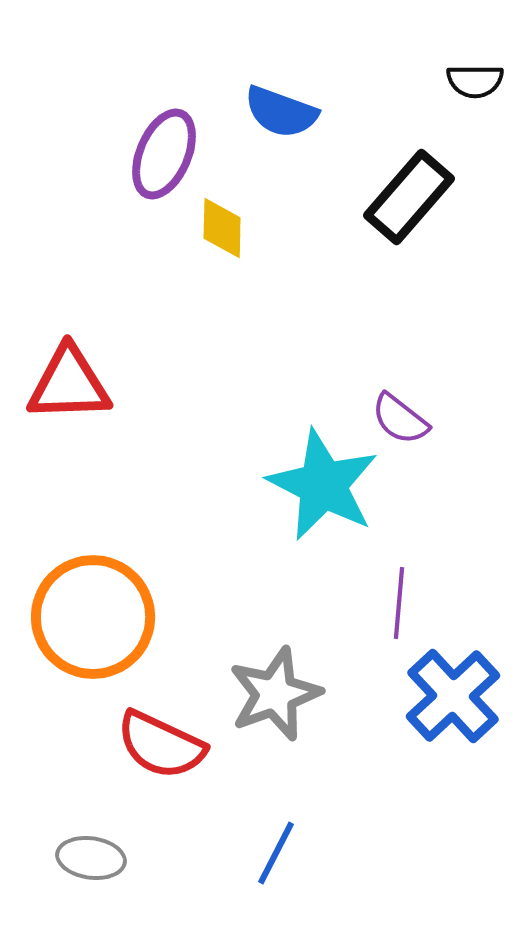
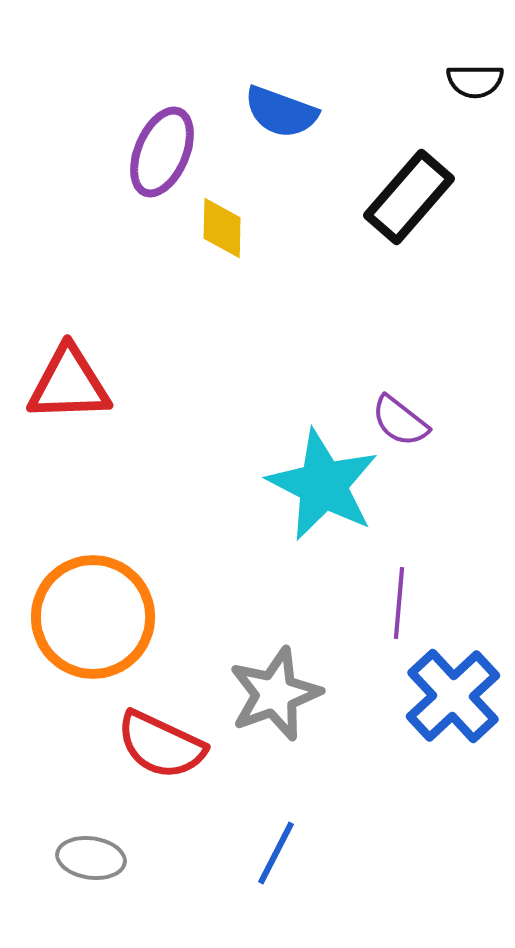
purple ellipse: moved 2 px left, 2 px up
purple semicircle: moved 2 px down
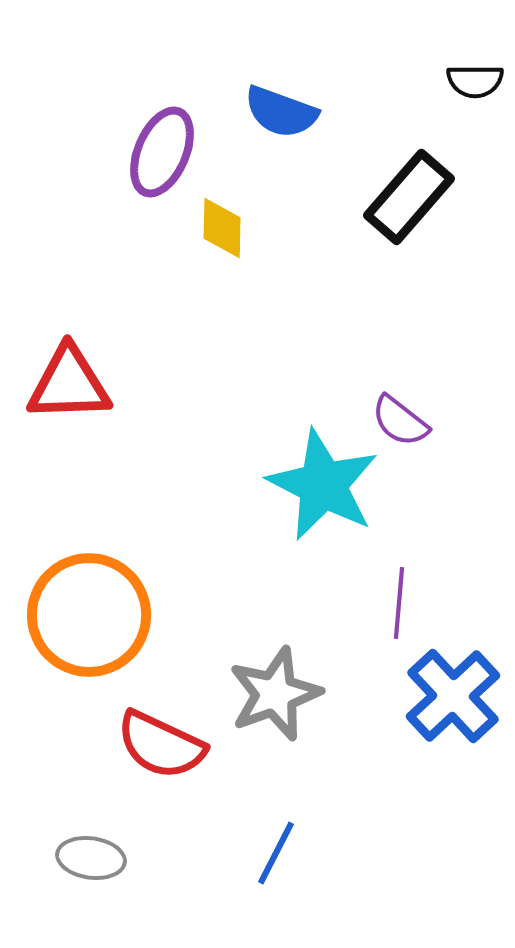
orange circle: moved 4 px left, 2 px up
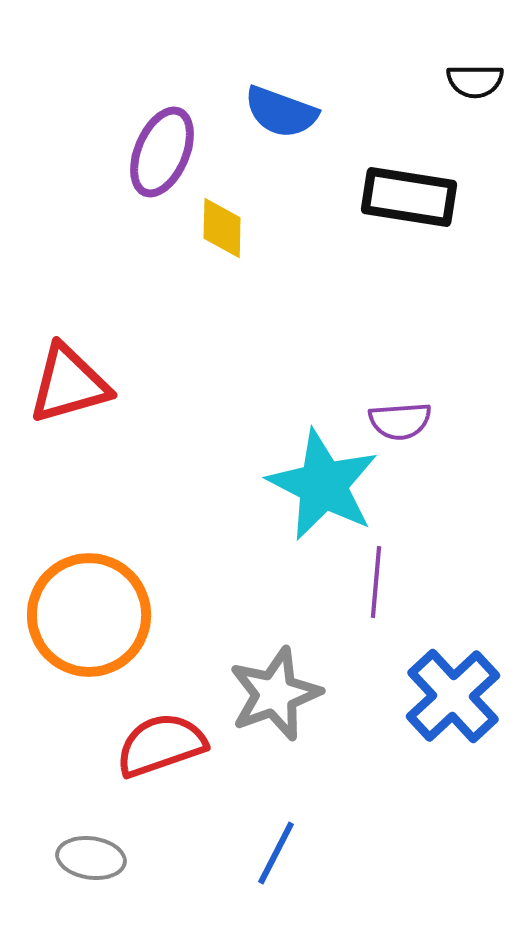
black rectangle: rotated 58 degrees clockwise
red triangle: rotated 14 degrees counterclockwise
purple semicircle: rotated 42 degrees counterclockwise
purple line: moved 23 px left, 21 px up
red semicircle: rotated 136 degrees clockwise
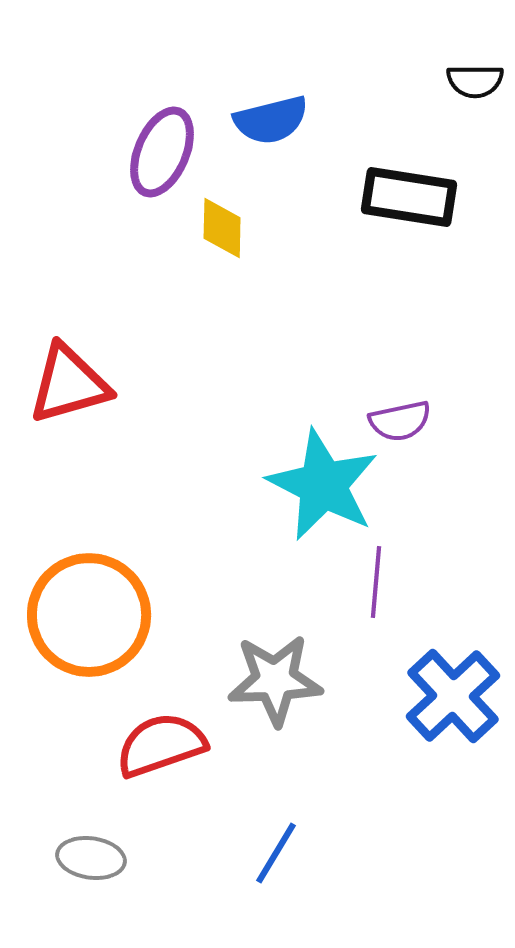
blue semicircle: moved 10 px left, 8 px down; rotated 34 degrees counterclockwise
purple semicircle: rotated 8 degrees counterclockwise
gray star: moved 14 px up; rotated 18 degrees clockwise
blue line: rotated 4 degrees clockwise
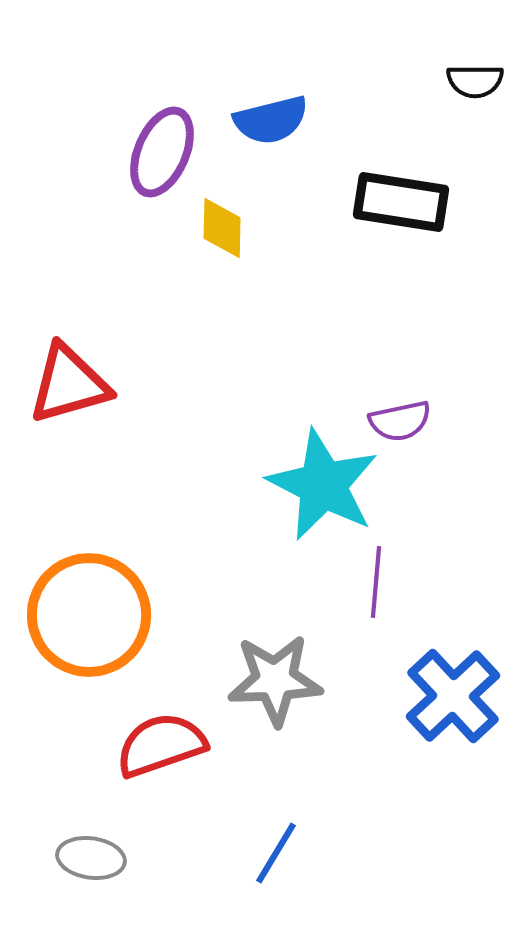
black rectangle: moved 8 px left, 5 px down
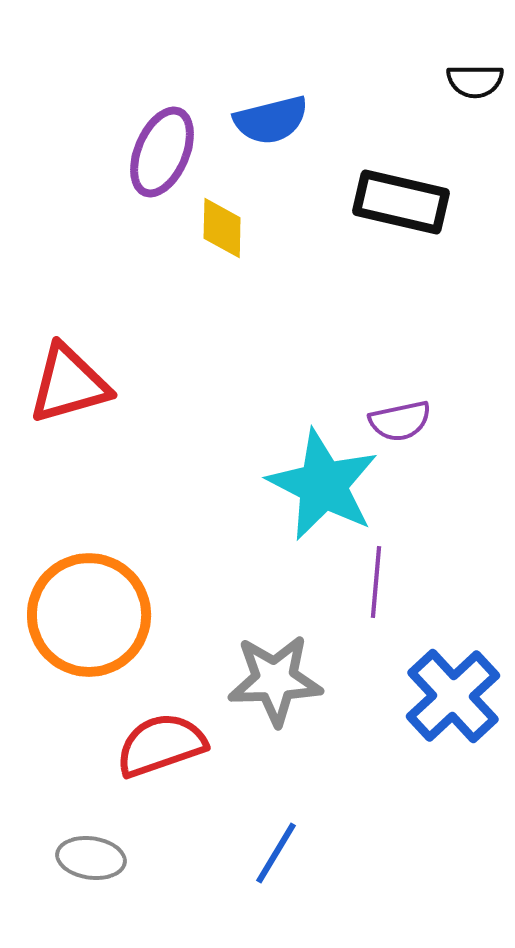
black rectangle: rotated 4 degrees clockwise
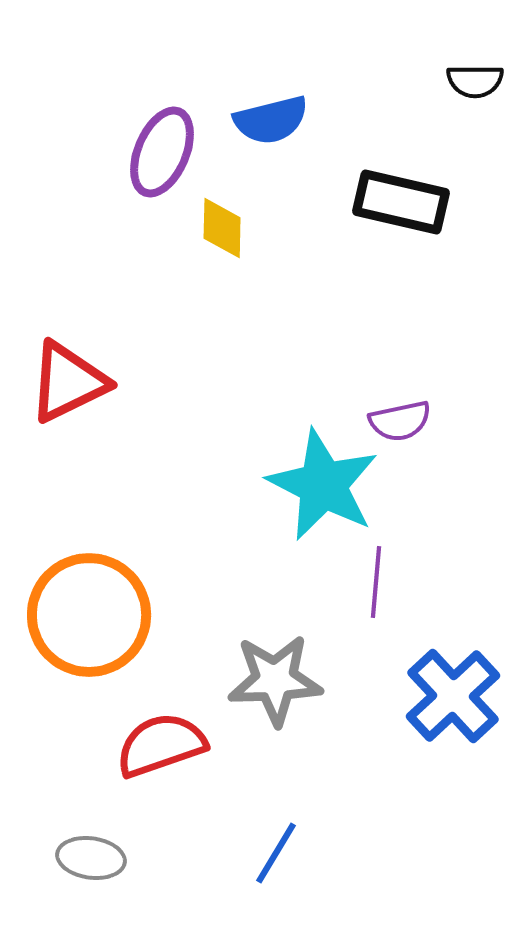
red triangle: moved 1 px left, 2 px up; rotated 10 degrees counterclockwise
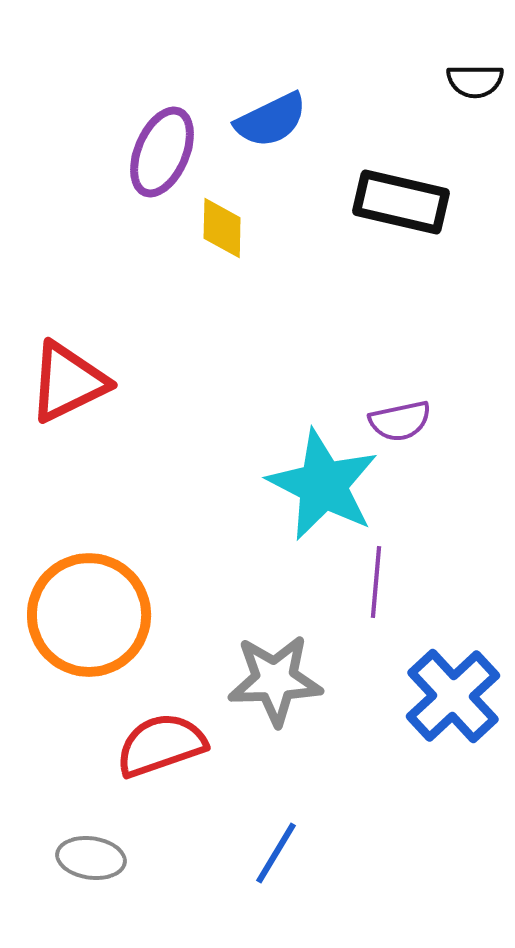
blue semicircle: rotated 12 degrees counterclockwise
